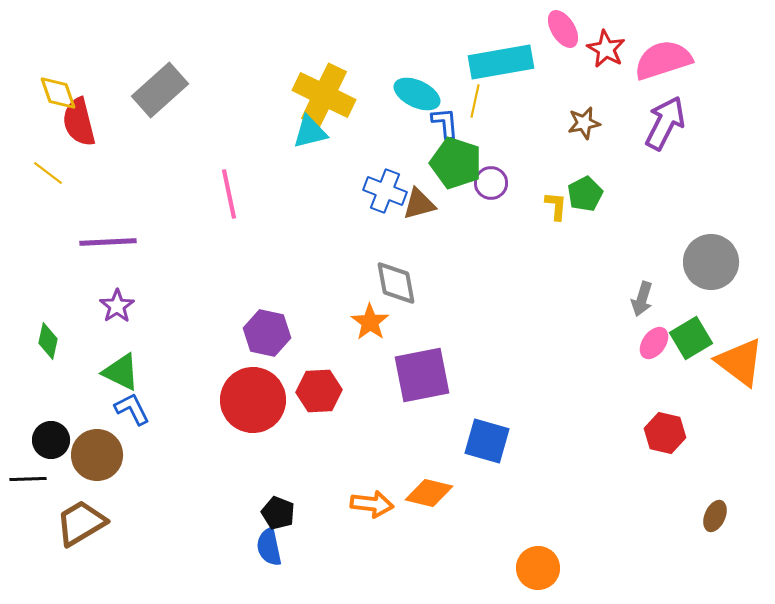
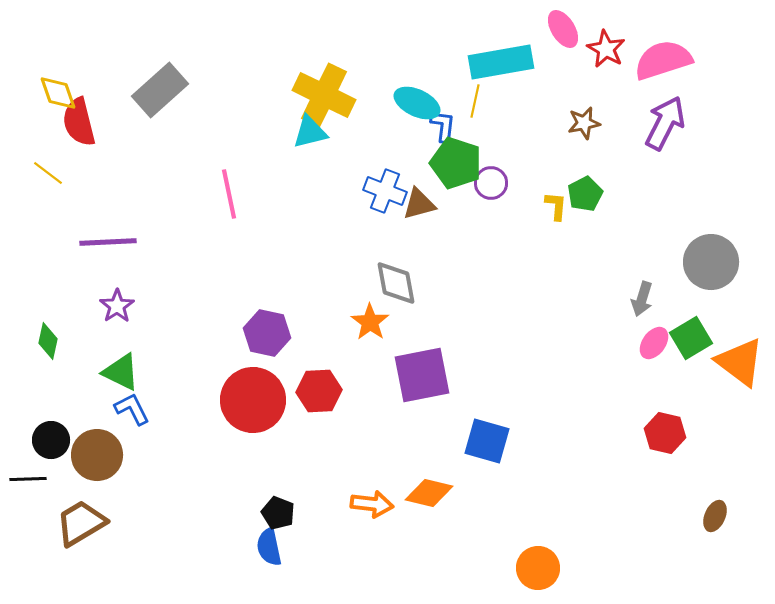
cyan ellipse at (417, 94): moved 9 px down
blue L-shape at (445, 123): moved 2 px left, 3 px down; rotated 12 degrees clockwise
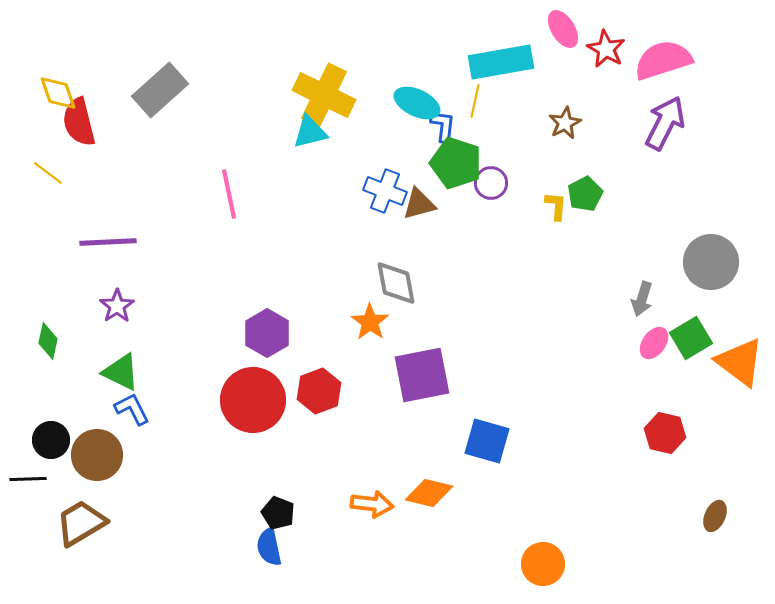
brown star at (584, 123): moved 19 px left; rotated 16 degrees counterclockwise
purple hexagon at (267, 333): rotated 18 degrees clockwise
red hexagon at (319, 391): rotated 18 degrees counterclockwise
orange circle at (538, 568): moved 5 px right, 4 px up
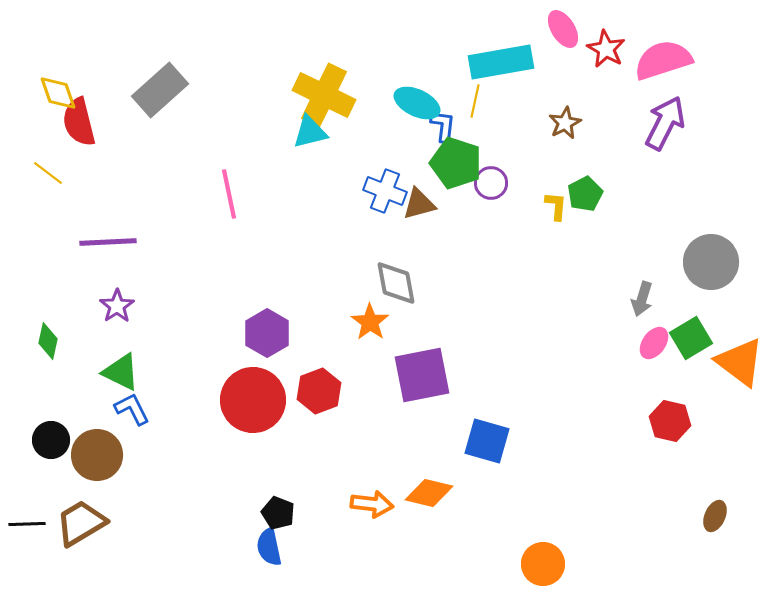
red hexagon at (665, 433): moved 5 px right, 12 px up
black line at (28, 479): moved 1 px left, 45 px down
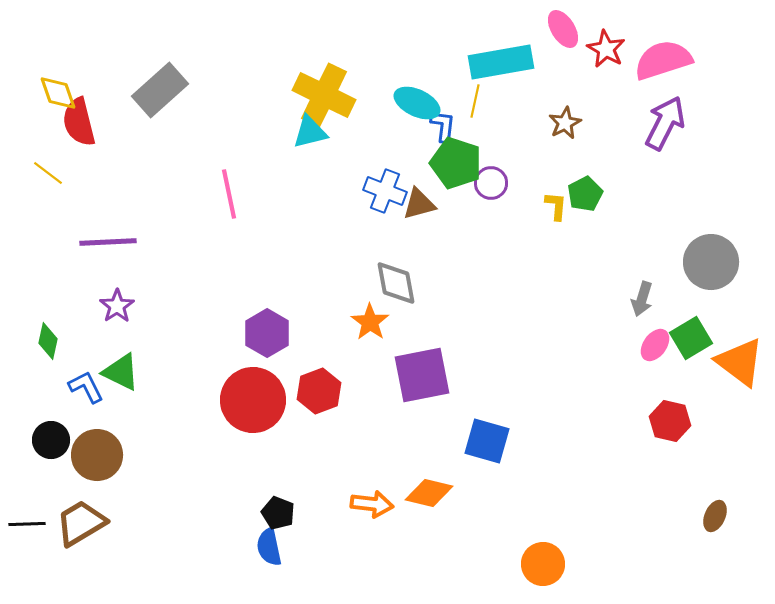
pink ellipse at (654, 343): moved 1 px right, 2 px down
blue L-shape at (132, 409): moved 46 px left, 22 px up
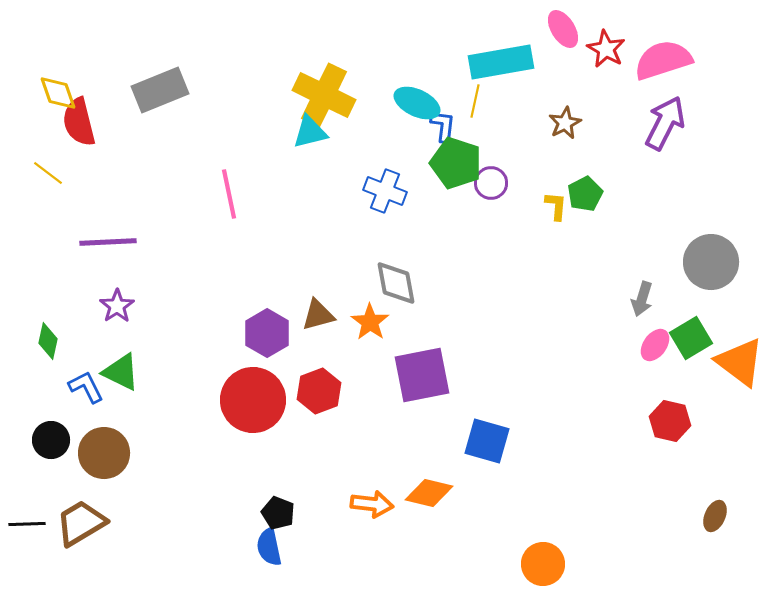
gray rectangle at (160, 90): rotated 20 degrees clockwise
brown triangle at (419, 204): moved 101 px left, 111 px down
brown circle at (97, 455): moved 7 px right, 2 px up
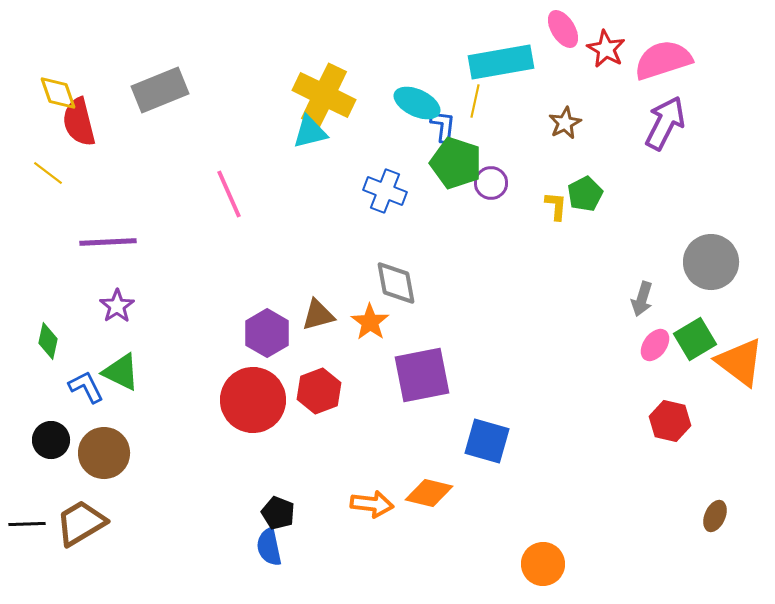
pink line at (229, 194): rotated 12 degrees counterclockwise
green square at (691, 338): moved 4 px right, 1 px down
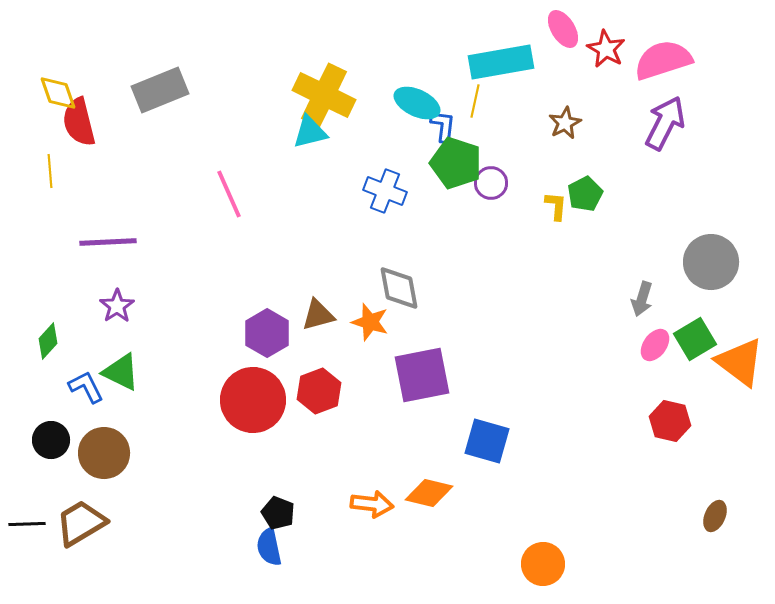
yellow line at (48, 173): moved 2 px right, 2 px up; rotated 48 degrees clockwise
gray diamond at (396, 283): moved 3 px right, 5 px down
orange star at (370, 322): rotated 18 degrees counterclockwise
green diamond at (48, 341): rotated 30 degrees clockwise
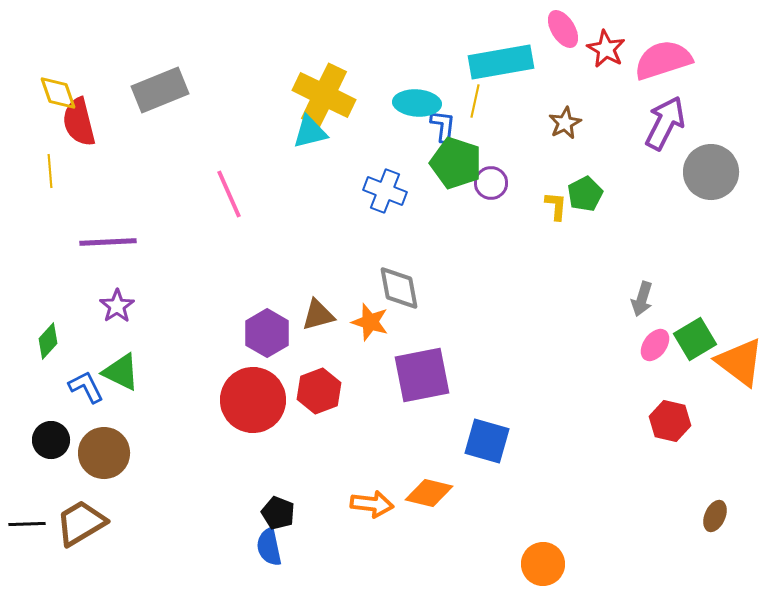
cyan ellipse at (417, 103): rotated 21 degrees counterclockwise
gray circle at (711, 262): moved 90 px up
